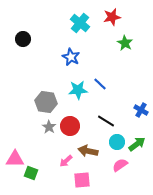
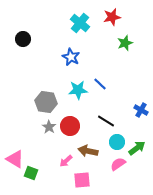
green star: rotated 21 degrees clockwise
green arrow: moved 4 px down
pink triangle: rotated 30 degrees clockwise
pink semicircle: moved 2 px left, 1 px up
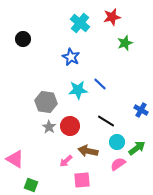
green square: moved 12 px down
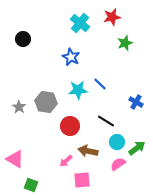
blue cross: moved 5 px left, 8 px up
gray star: moved 30 px left, 20 px up
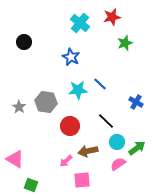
black circle: moved 1 px right, 3 px down
black line: rotated 12 degrees clockwise
brown arrow: rotated 24 degrees counterclockwise
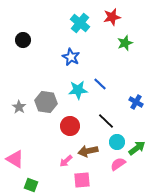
black circle: moved 1 px left, 2 px up
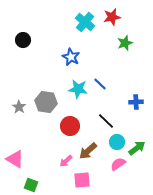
cyan cross: moved 5 px right, 1 px up
cyan star: moved 1 px up; rotated 12 degrees clockwise
blue cross: rotated 32 degrees counterclockwise
brown arrow: rotated 30 degrees counterclockwise
